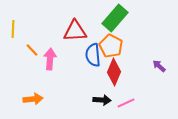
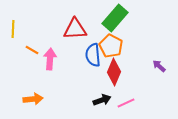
red triangle: moved 2 px up
orange line: rotated 16 degrees counterclockwise
black arrow: rotated 24 degrees counterclockwise
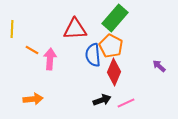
yellow line: moved 1 px left
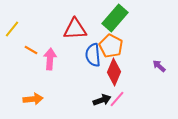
yellow line: rotated 36 degrees clockwise
orange line: moved 1 px left
pink line: moved 9 px left, 4 px up; rotated 24 degrees counterclockwise
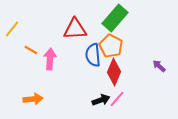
black arrow: moved 1 px left
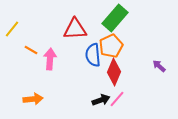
orange pentagon: rotated 20 degrees clockwise
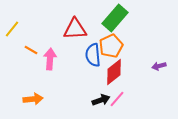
purple arrow: rotated 56 degrees counterclockwise
red diamond: rotated 28 degrees clockwise
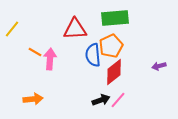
green rectangle: rotated 44 degrees clockwise
orange line: moved 4 px right, 2 px down
pink line: moved 1 px right, 1 px down
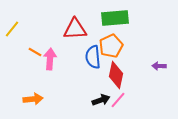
blue semicircle: moved 2 px down
purple arrow: rotated 16 degrees clockwise
red diamond: moved 2 px right, 3 px down; rotated 40 degrees counterclockwise
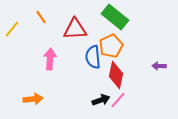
green rectangle: moved 1 px up; rotated 44 degrees clockwise
orange line: moved 6 px right, 35 px up; rotated 24 degrees clockwise
